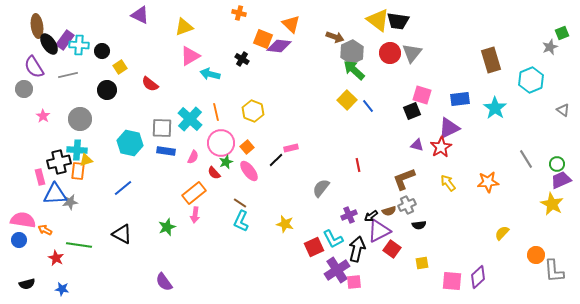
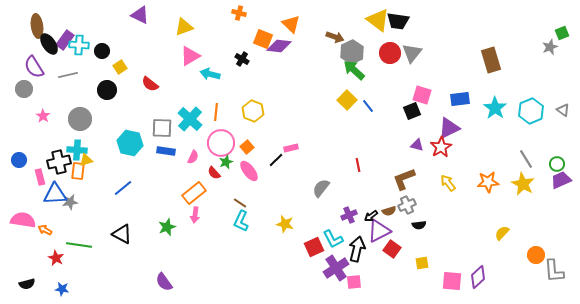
cyan hexagon at (531, 80): moved 31 px down
orange line at (216, 112): rotated 18 degrees clockwise
yellow star at (552, 204): moved 29 px left, 20 px up
blue circle at (19, 240): moved 80 px up
purple cross at (337, 270): moved 1 px left, 2 px up
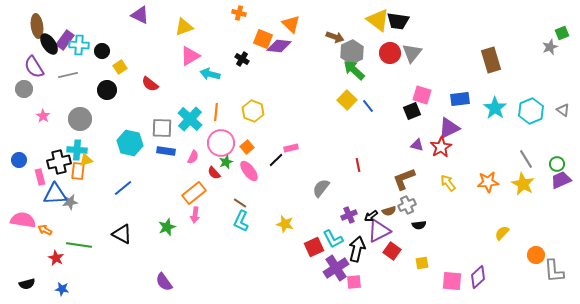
red square at (392, 249): moved 2 px down
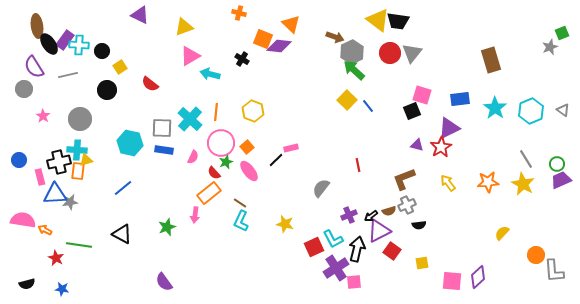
blue rectangle at (166, 151): moved 2 px left, 1 px up
orange rectangle at (194, 193): moved 15 px right
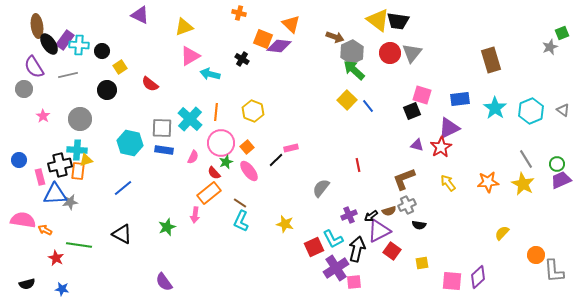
black cross at (59, 162): moved 1 px right, 3 px down
black semicircle at (419, 225): rotated 16 degrees clockwise
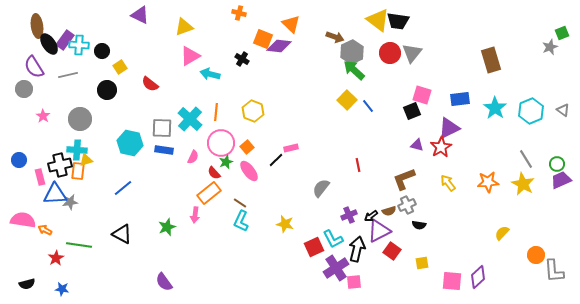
red star at (56, 258): rotated 14 degrees clockwise
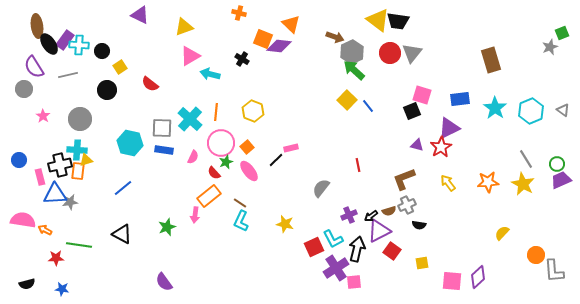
orange rectangle at (209, 193): moved 3 px down
red star at (56, 258): rotated 28 degrees clockwise
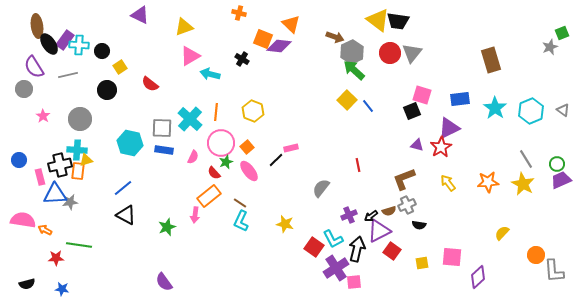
black triangle at (122, 234): moved 4 px right, 19 px up
red square at (314, 247): rotated 30 degrees counterclockwise
pink square at (452, 281): moved 24 px up
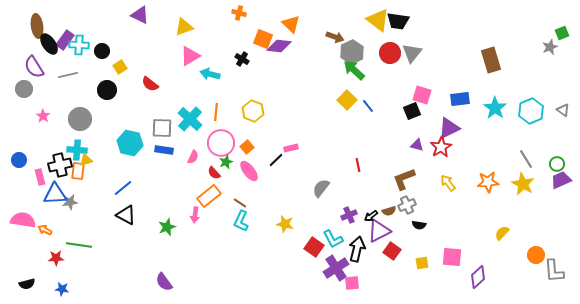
pink square at (354, 282): moved 2 px left, 1 px down
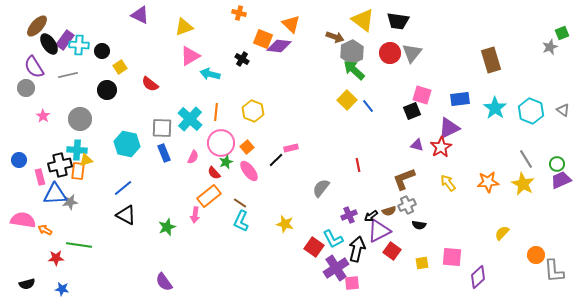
yellow triangle at (378, 20): moved 15 px left
brown ellipse at (37, 26): rotated 50 degrees clockwise
gray circle at (24, 89): moved 2 px right, 1 px up
cyan hexagon at (531, 111): rotated 15 degrees counterclockwise
cyan hexagon at (130, 143): moved 3 px left, 1 px down
blue rectangle at (164, 150): moved 3 px down; rotated 60 degrees clockwise
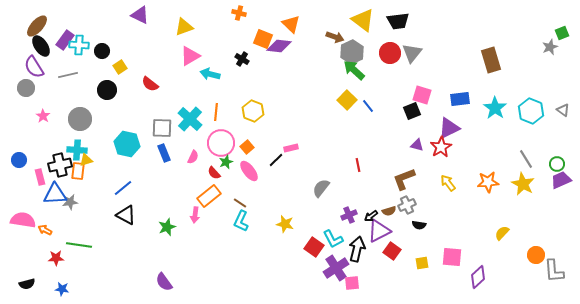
black trapezoid at (398, 21): rotated 15 degrees counterclockwise
black ellipse at (49, 44): moved 8 px left, 2 px down
